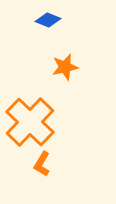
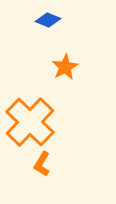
orange star: rotated 16 degrees counterclockwise
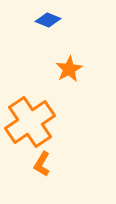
orange star: moved 4 px right, 2 px down
orange cross: rotated 12 degrees clockwise
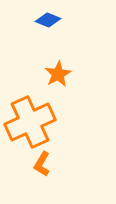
orange star: moved 11 px left, 5 px down
orange cross: rotated 9 degrees clockwise
